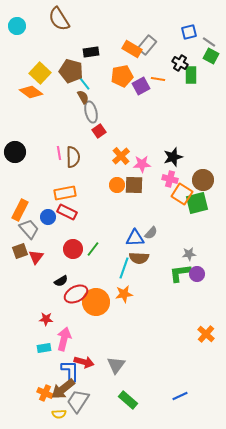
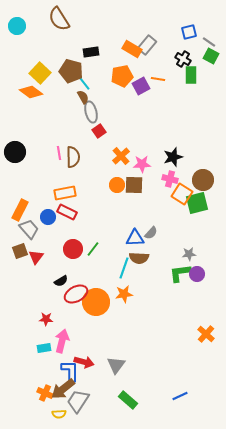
black cross at (180, 63): moved 3 px right, 4 px up
pink arrow at (64, 339): moved 2 px left, 2 px down
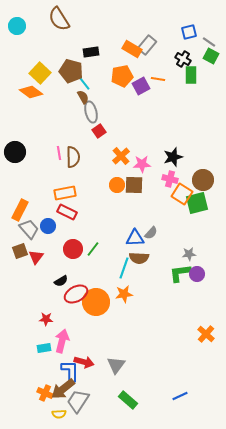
blue circle at (48, 217): moved 9 px down
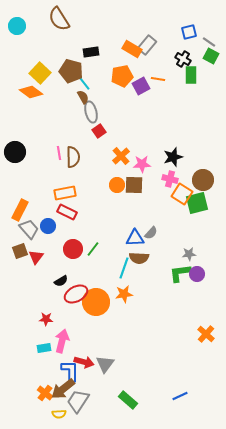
gray triangle at (116, 365): moved 11 px left, 1 px up
orange cross at (45, 393): rotated 14 degrees clockwise
